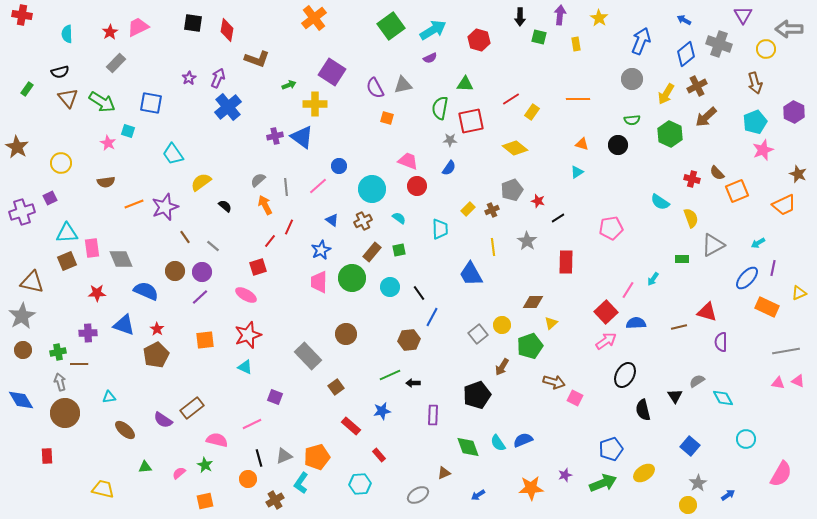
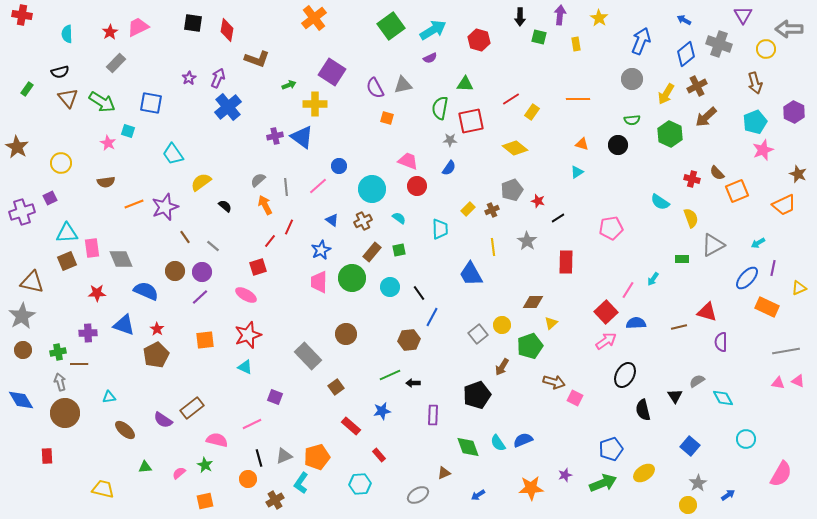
yellow triangle at (799, 293): moved 5 px up
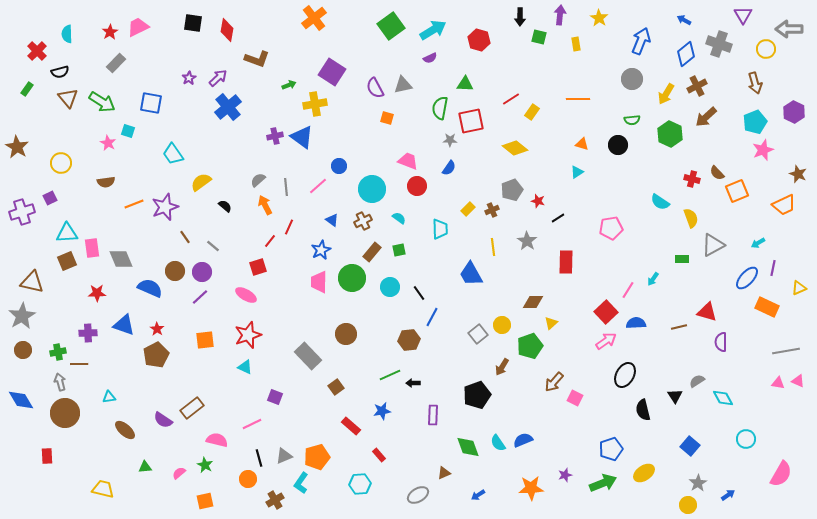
red cross at (22, 15): moved 15 px right, 36 px down; rotated 36 degrees clockwise
purple arrow at (218, 78): rotated 24 degrees clockwise
yellow cross at (315, 104): rotated 10 degrees counterclockwise
blue semicircle at (146, 291): moved 4 px right, 3 px up
brown arrow at (554, 382): rotated 115 degrees clockwise
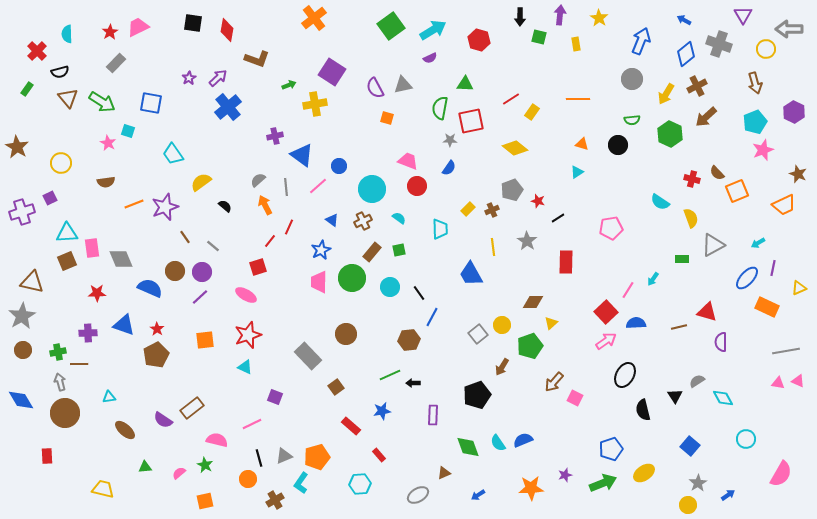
blue triangle at (302, 137): moved 18 px down
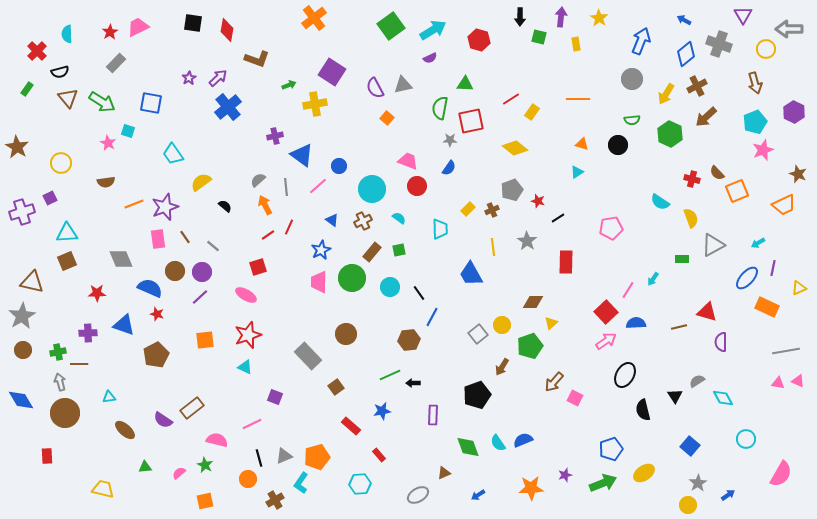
purple arrow at (560, 15): moved 1 px right, 2 px down
orange square at (387, 118): rotated 24 degrees clockwise
red line at (270, 241): moved 2 px left, 6 px up; rotated 16 degrees clockwise
pink rectangle at (92, 248): moved 66 px right, 9 px up
red star at (157, 329): moved 15 px up; rotated 16 degrees counterclockwise
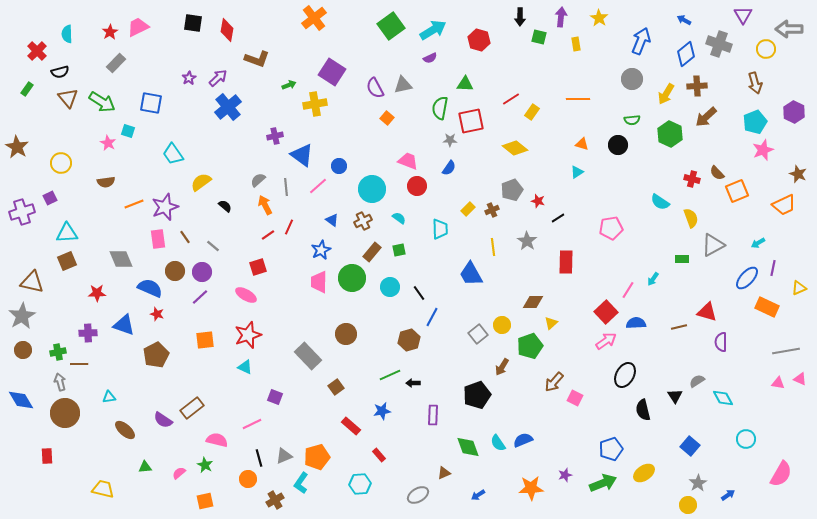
brown cross at (697, 86): rotated 24 degrees clockwise
brown hexagon at (409, 340): rotated 10 degrees counterclockwise
pink triangle at (798, 381): moved 2 px right, 2 px up
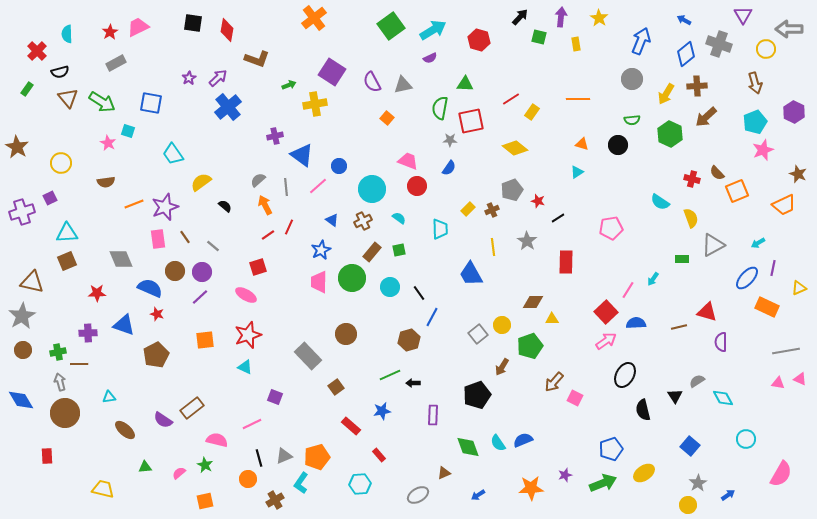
black arrow at (520, 17): rotated 138 degrees counterclockwise
gray rectangle at (116, 63): rotated 18 degrees clockwise
purple semicircle at (375, 88): moved 3 px left, 6 px up
yellow triangle at (551, 323): moved 1 px right, 4 px up; rotated 40 degrees clockwise
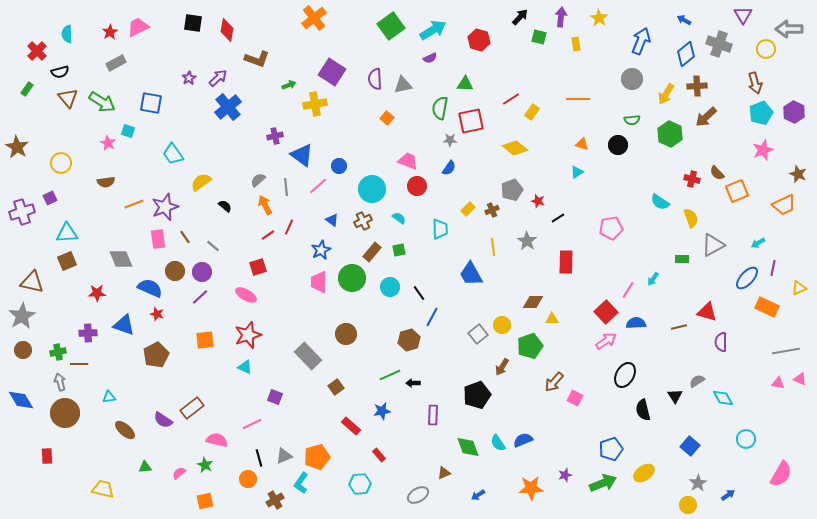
purple semicircle at (372, 82): moved 3 px right, 3 px up; rotated 25 degrees clockwise
cyan pentagon at (755, 122): moved 6 px right, 9 px up
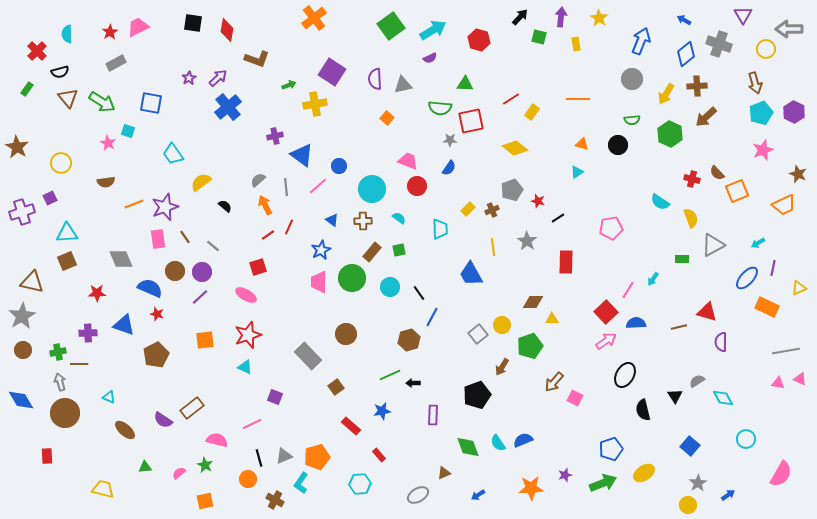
green semicircle at (440, 108): rotated 95 degrees counterclockwise
brown cross at (363, 221): rotated 24 degrees clockwise
cyan triangle at (109, 397): rotated 32 degrees clockwise
brown cross at (275, 500): rotated 30 degrees counterclockwise
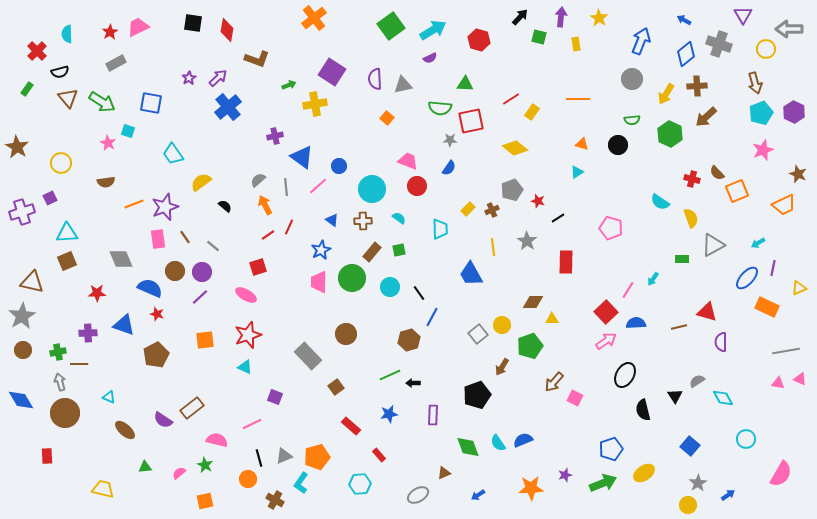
blue triangle at (302, 155): moved 2 px down
pink pentagon at (611, 228): rotated 25 degrees clockwise
blue star at (382, 411): moved 7 px right, 3 px down
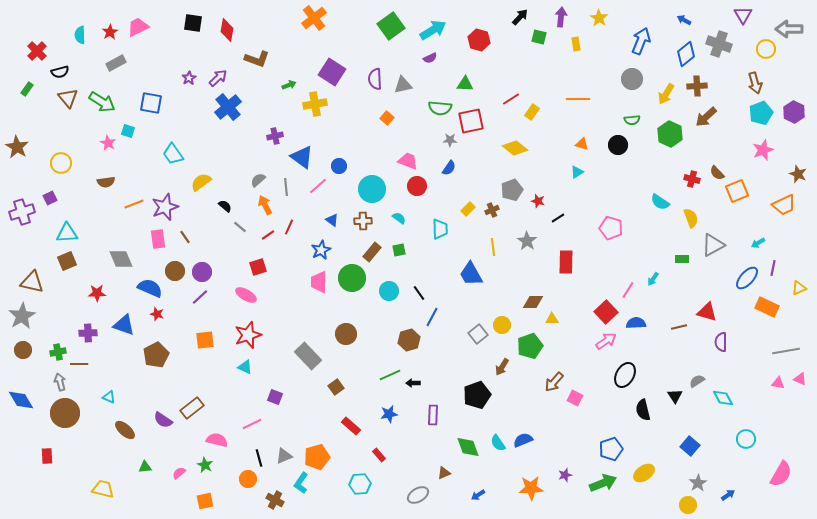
cyan semicircle at (67, 34): moved 13 px right, 1 px down
gray line at (213, 246): moved 27 px right, 19 px up
cyan circle at (390, 287): moved 1 px left, 4 px down
